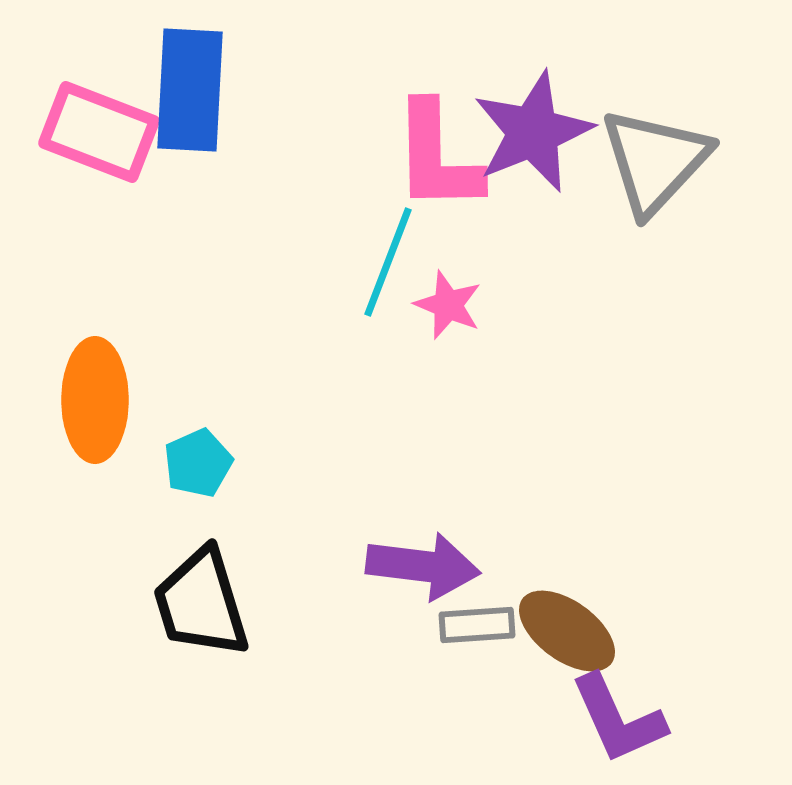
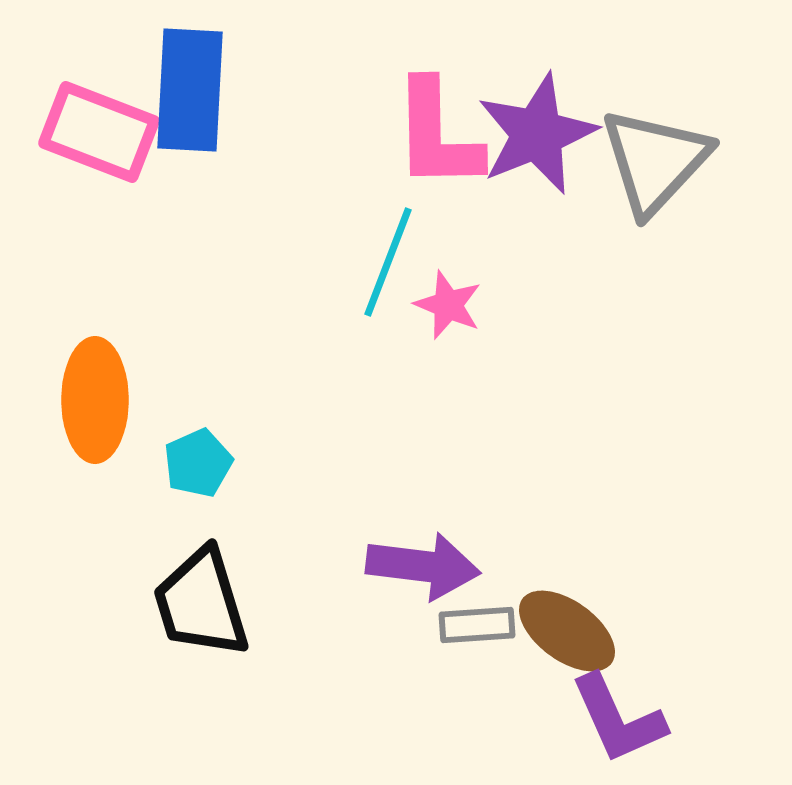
purple star: moved 4 px right, 2 px down
pink L-shape: moved 22 px up
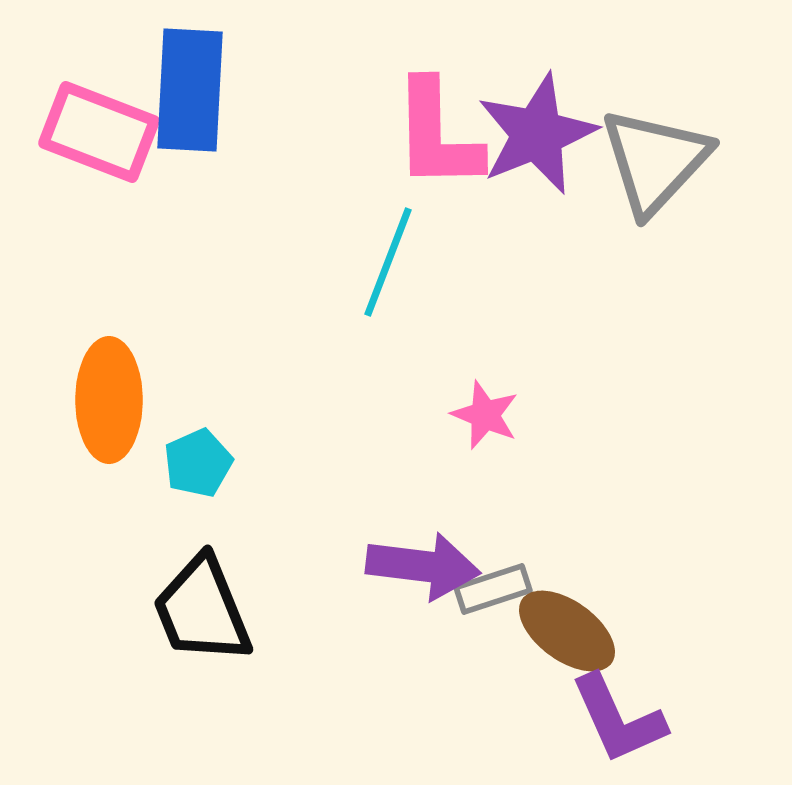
pink star: moved 37 px right, 110 px down
orange ellipse: moved 14 px right
black trapezoid: moved 1 px right, 7 px down; rotated 5 degrees counterclockwise
gray rectangle: moved 16 px right, 36 px up; rotated 14 degrees counterclockwise
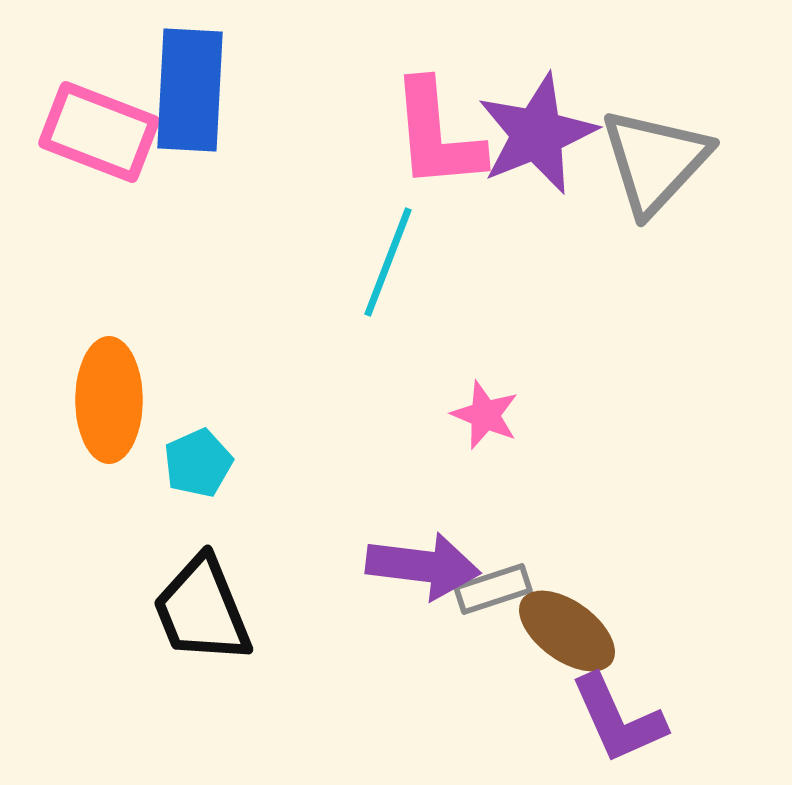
pink L-shape: rotated 4 degrees counterclockwise
